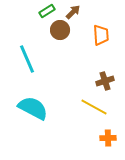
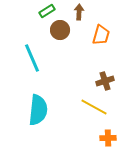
brown arrow: moved 6 px right; rotated 42 degrees counterclockwise
orange trapezoid: rotated 20 degrees clockwise
cyan line: moved 5 px right, 1 px up
cyan semicircle: moved 5 px right, 2 px down; rotated 68 degrees clockwise
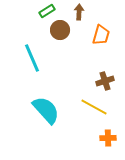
cyan semicircle: moved 8 px right; rotated 48 degrees counterclockwise
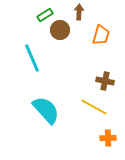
green rectangle: moved 2 px left, 4 px down
brown cross: rotated 30 degrees clockwise
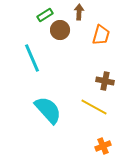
cyan semicircle: moved 2 px right
orange cross: moved 5 px left, 8 px down; rotated 21 degrees counterclockwise
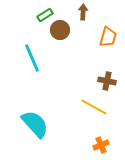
brown arrow: moved 4 px right
orange trapezoid: moved 7 px right, 2 px down
brown cross: moved 2 px right
cyan semicircle: moved 13 px left, 14 px down
orange cross: moved 2 px left, 1 px up
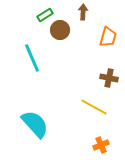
brown cross: moved 2 px right, 3 px up
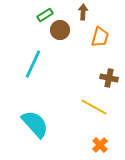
orange trapezoid: moved 8 px left
cyan line: moved 1 px right, 6 px down; rotated 48 degrees clockwise
orange cross: moved 1 px left; rotated 21 degrees counterclockwise
